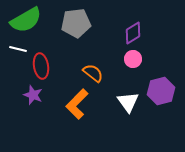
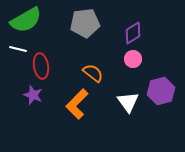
gray pentagon: moved 9 px right
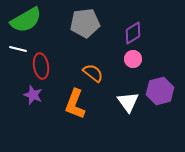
purple hexagon: moved 1 px left
orange L-shape: moved 2 px left; rotated 24 degrees counterclockwise
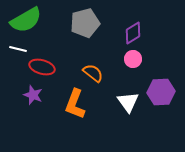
gray pentagon: rotated 8 degrees counterclockwise
red ellipse: moved 1 px right, 1 px down; rotated 65 degrees counterclockwise
purple hexagon: moved 1 px right, 1 px down; rotated 12 degrees clockwise
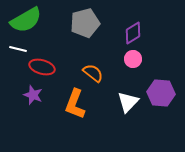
purple hexagon: moved 1 px down; rotated 8 degrees clockwise
white triangle: rotated 20 degrees clockwise
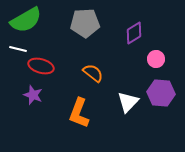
gray pentagon: rotated 12 degrees clockwise
purple diamond: moved 1 px right
pink circle: moved 23 px right
red ellipse: moved 1 px left, 1 px up
orange L-shape: moved 4 px right, 9 px down
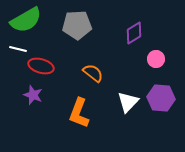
gray pentagon: moved 8 px left, 2 px down
purple hexagon: moved 5 px down
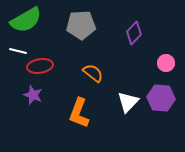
gray pentagon: moved 4 px right
purple diamond: rotated 15 degrees counterclockwise
white line: moved 2 px down
pink circle: moved 10 px right, 4 px down
red ellipse: moved 1 px left; rotated 25 degrees counterclockwise
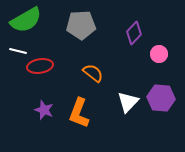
pink circle: moved 7 px left, 9 px up
purple star: moved 11 px right, 15 px down
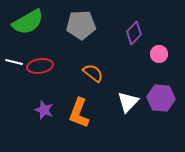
green semicircle: moved 2 px right, 2 px down
white line: moved 4 px left, 11 px down
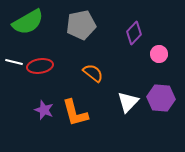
gray pentagon: rotated 8 degrees counterclockwise
orange L-shape: moved 4 px left; rotated 36 degrees counterclockwise
